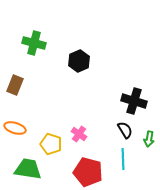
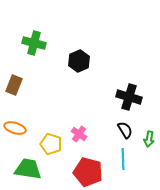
brown rectangle: moved 1 px left
black cross: moved 5 px left, 4 px up
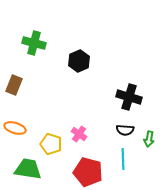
black semicircle: rotated 126 degrees clockwise
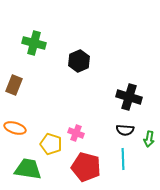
pink cross: moved 3 px left, 1 px up; rotated 14 degrees counterclockwise
red pentagon: moved 2 px left, 5 px up
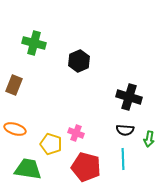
orange ellipse: moved 1 px down
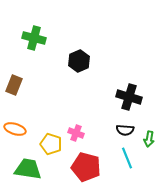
green cross: moved 5 px up
cyan line: moved 4 px right, 1 px up; rotated 20 degrees counterclockwise
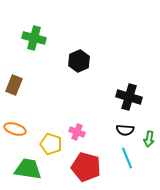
pink cross: moved 1 px right, 1 px up
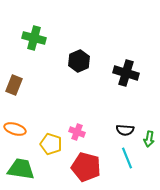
black cross: moved 3 px left, 24 px up
green trapezoid: moved 7 px left
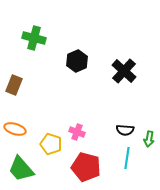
black hexagon: moved 2 px left
black cross: moved 2 px left, 2 px up; rotated 25 degrees clockwise
cyan line: rotated 30 degrees clockwise
green trapezoid: rotated 140 degrees counterclockwise
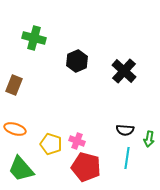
pink cross: moved 9 px down
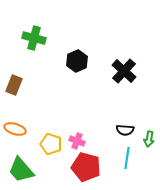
green trapezoid: moved 1 px down
